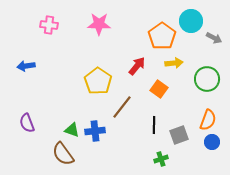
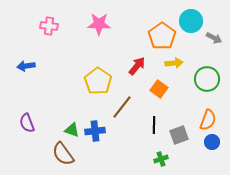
pink cross: moved 1 px down
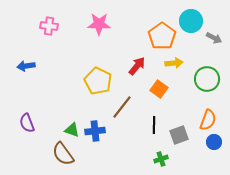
yellow pentagon: rotated 8 degrees counterclockwise
blue circle: moved 2 px right
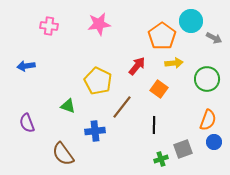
pink star: rotated 10 degrees counterclockwise
green triangle: moved 4 px left, 24 px up
gray square: moved 4 px right, 14 px down
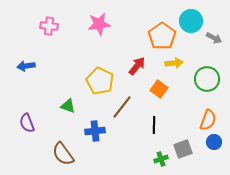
yellow pentagon: moved 2 px right
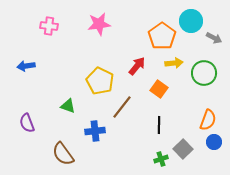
green circle: moved 3 px left, 6 px up
black line: moved 5 px right
gray square: rotated 24 degrees counterclockwise
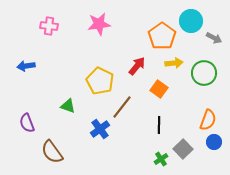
blue cross: moved 5 px right, 2 px up; rotated 30 degrees counterclockwise
brown semicircle: moved 11 px left, 2 px up
green cross: rotated 16 degrees counterclockwise
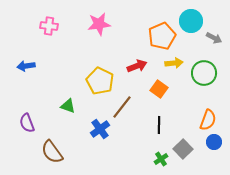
orange pentagon: rotated 12 degrees clockwise
red arrow: rotated 30 degrees clockwise
